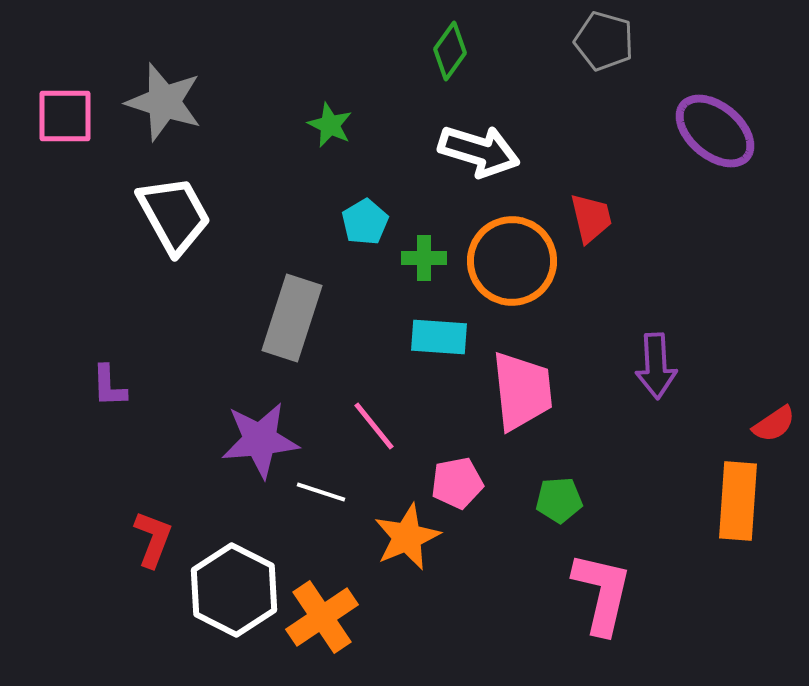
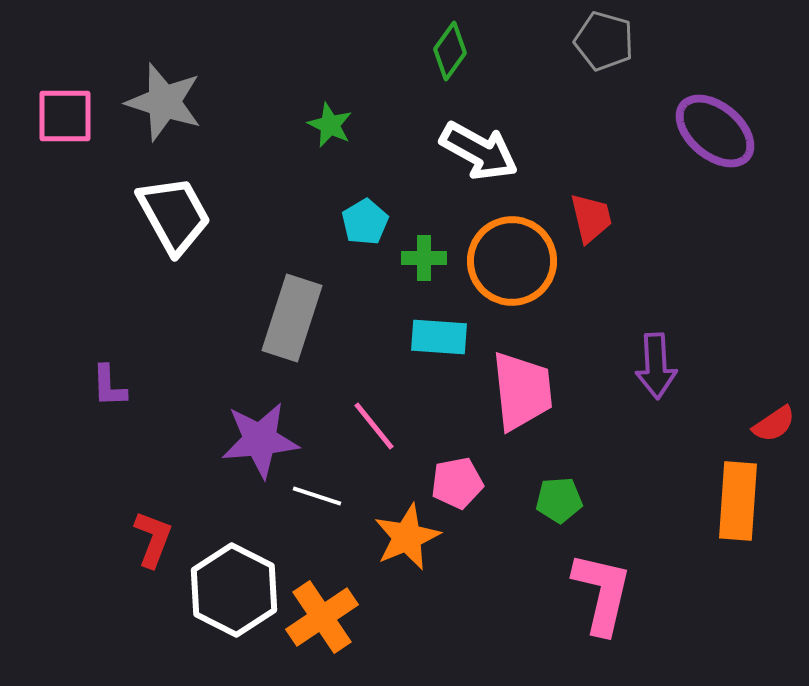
white arrow: rotated 12 degrees clockwise
white line: moved 4 px left, 4 px down
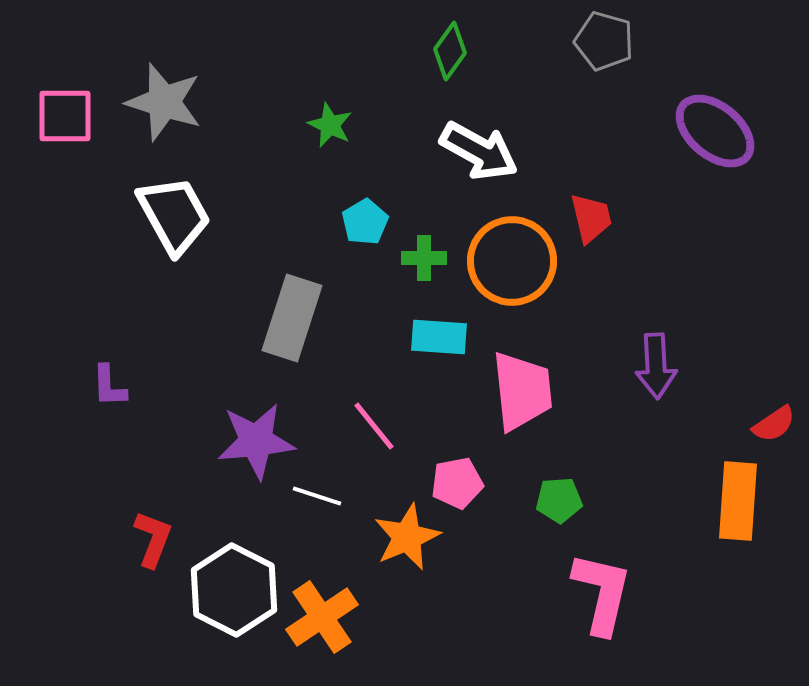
purple star: moved 4 px left, 1 px down
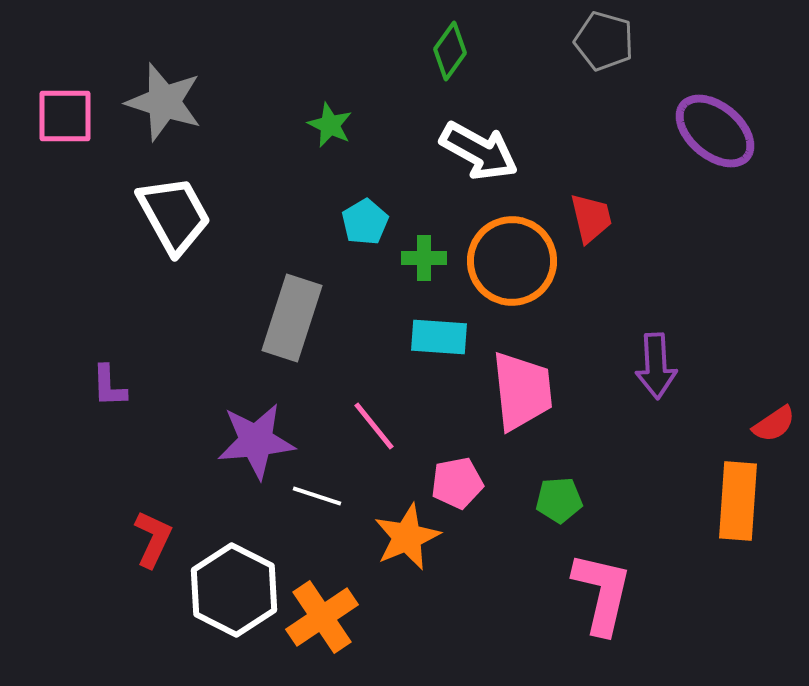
red L-shape: rotated 4 degrees clockwise
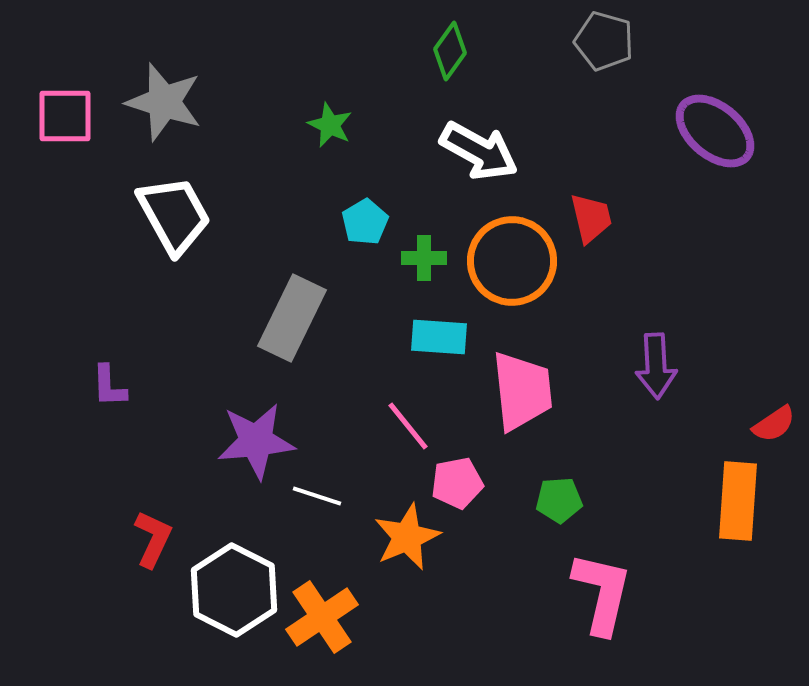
gray rectangle: rotated 8 degrees clockwise
pink line: moved 34 px right
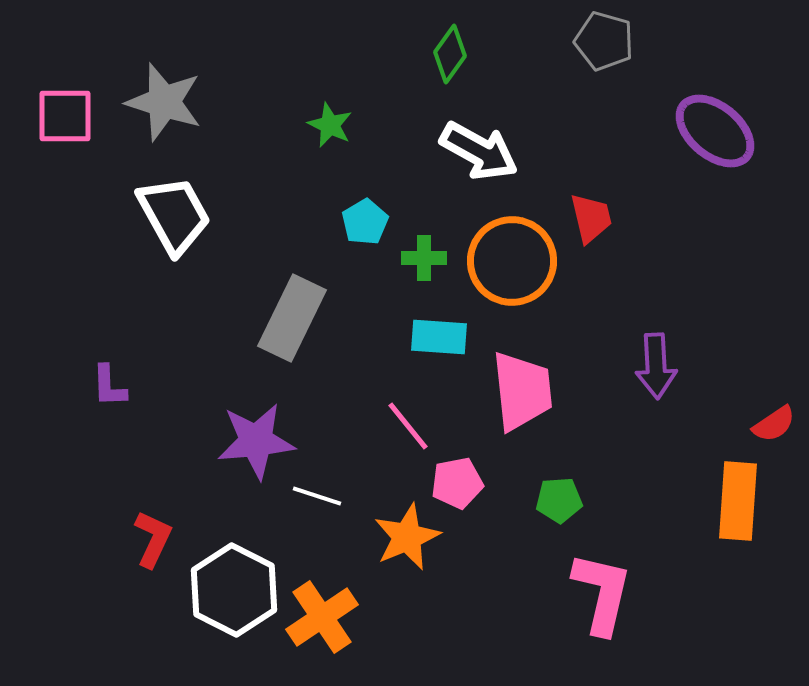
green diamond: moved 3 px down
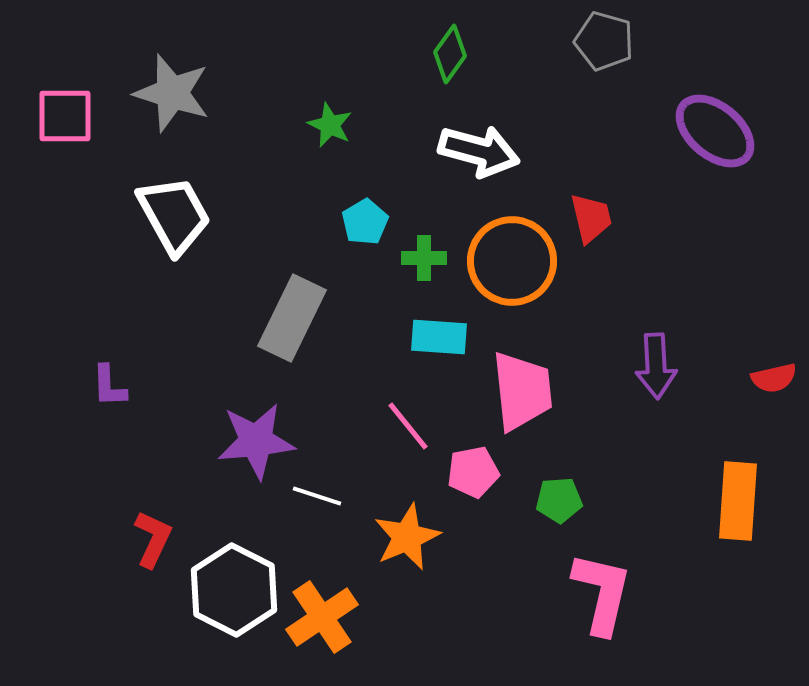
gray star: moved 8 px right, 9 px up
white arrow: rotated 14 degrees counterclockwise
red semicircle: moved 46 px up; rotated 21 degrees clockwise
pink pentagon: moved 16 px right, 11 px up
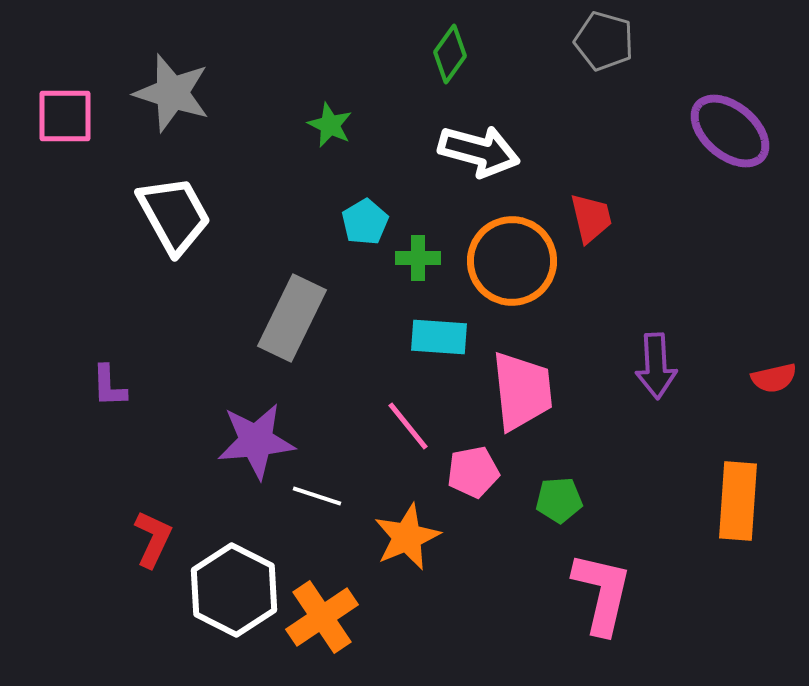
purple ellipse: moved 15 px right
green cross: moved 6 px left
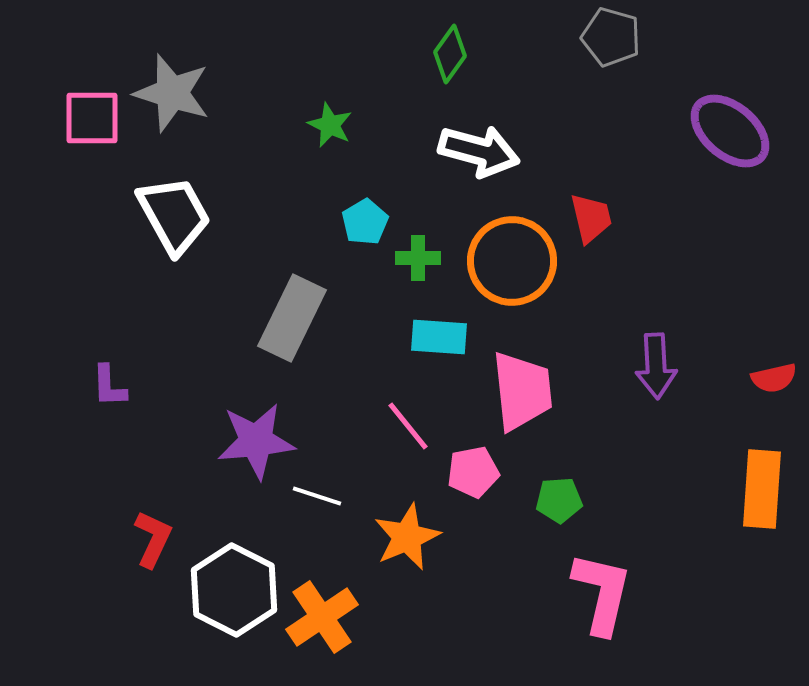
gray pentagon: moved 7 px right, 4 px up
pink square: moved 27 px right, 2 px down
orange rectangle: moved 24 px right, 12 px up
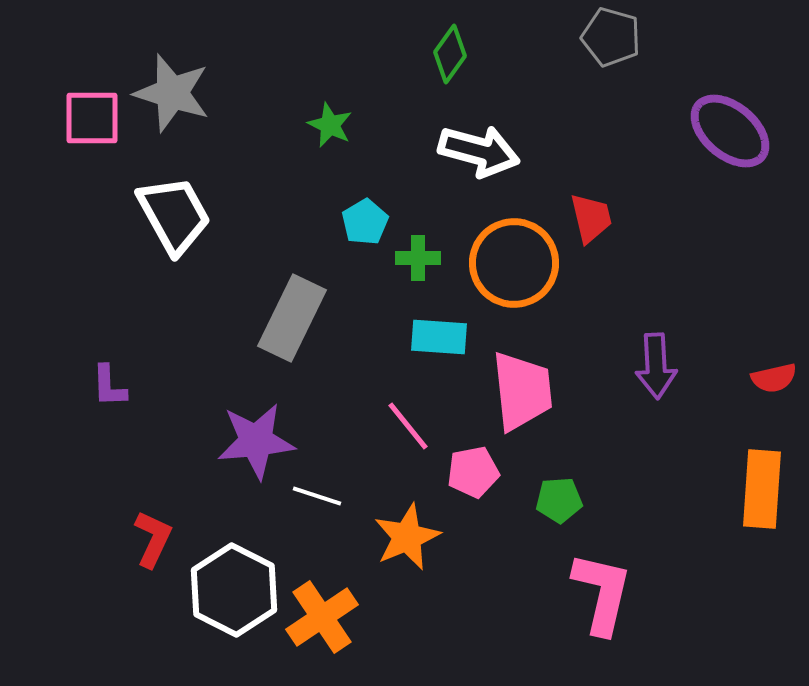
orange circle: moved 2 px right, 2 px down
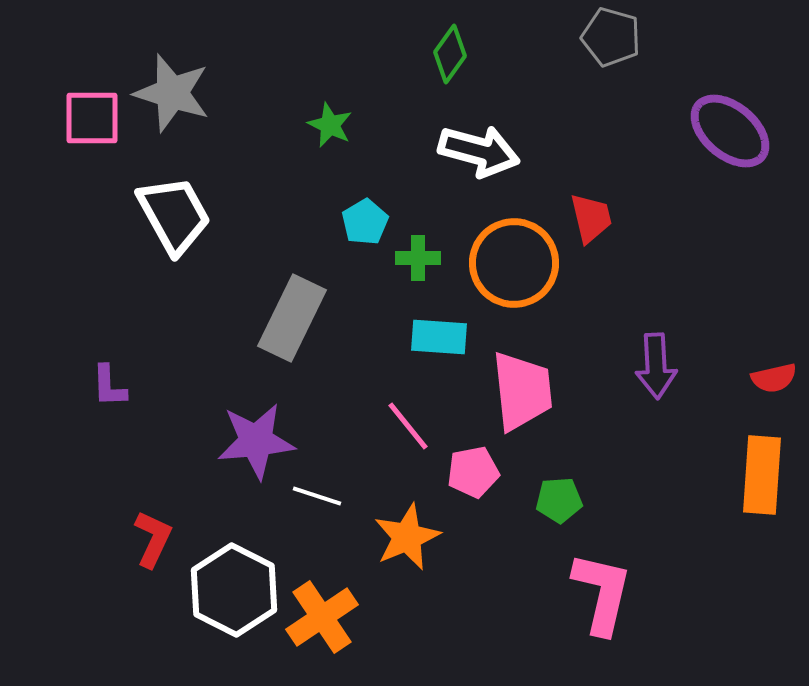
orange rectangle: moved 14 px up
